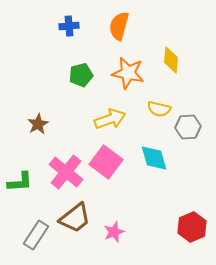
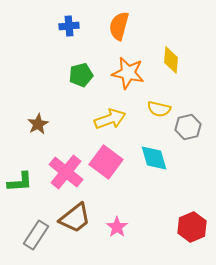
gray hexagon: rotated 10 degrees counterclockwise
pink star: moved 3 px right, 5 px up; rotated 15 degrees counterclockwise
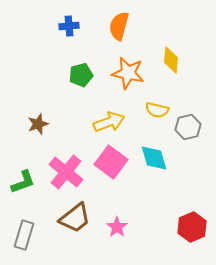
yellow semicircle: moved 2 px left, 1 px down
yellow arrow: moved 1 px left, 3 px down
brown star: rotated 10 degrees clockwise
pink square: moved 5 px right
green L-shape: moved 3 px right; rotated 16 degrees counterclockwise
gray rectangle: moved 12 px left; rotated 16 degrees counterclockwise
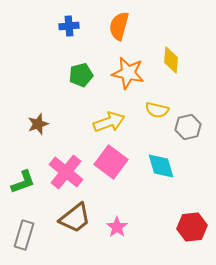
cyan diamond: moved 7 px right, 8 px down
red hexagon: rotated 16 degrees clockwise
